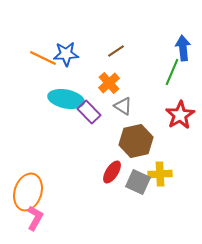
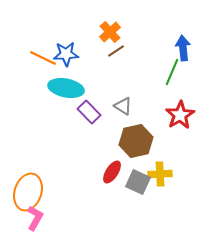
orange cross: moved 1 px right, 51 px up
cyan ellipse: moved 11 px up
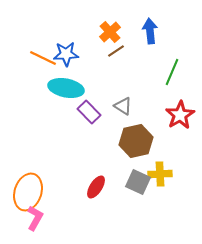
blue arrow: moved 33 px left, 17 px up
red ellipse: moved 16 px left, 15 px down
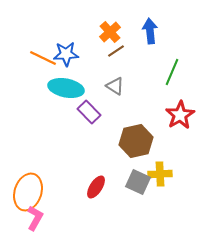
gray triangle: moved 8 px left, 20 px up
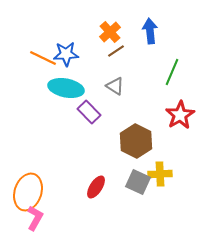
brown hexagon: rotated 20 degrees counterclockwise
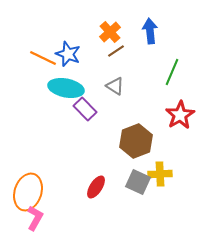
blue star: moved 2 px right; rotated 25 degrees clockwise
purple rectangle: moved 4 px left, 3 px up
brown hexagon: rotated 12 degrees clockwise
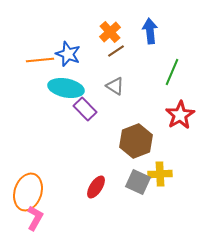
orange line: moved 3 px left, 2 px down; rotated 32 degrees counterclockwise
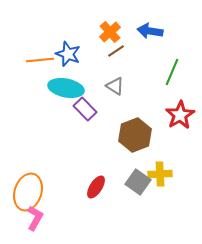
blue arrow: rotated 75 degrees counterclockwise
brown hexagon: moved 1 px left, 6 px up
gray square: rotated 10 degrees clockwise
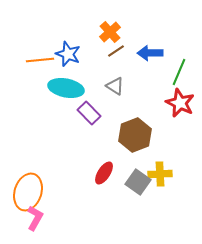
blue arrow: moved 22 px down; rotated 10 degrees counterclockwise
green line: moved 7 px right
purple rectangle: moved 4 px right, 4 px down
red star: moved 12 px up; rotated 16 degrees counterclockwise
red ellipse: moved 8 px right, 14 px up
